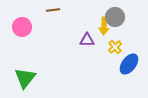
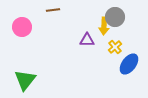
green triangle: moved 2 px down
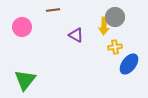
purple triangle: moved 11 px left, 5 px up; rotated 28 degrees clockwise
yellow cross: rotated 32 degrees clockwise
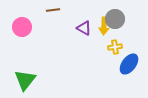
gray circle: moved 2 px down
purple triangle: moved 8 px right, 7 px up
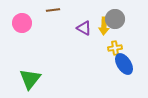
pink circle: moved 4 px up
yellow cross: moved 1 px down
blue ellipse: moved 5 px left; rotated 70 degrees counterclockwise
green triangle: moved 5 px right, 1 px up
